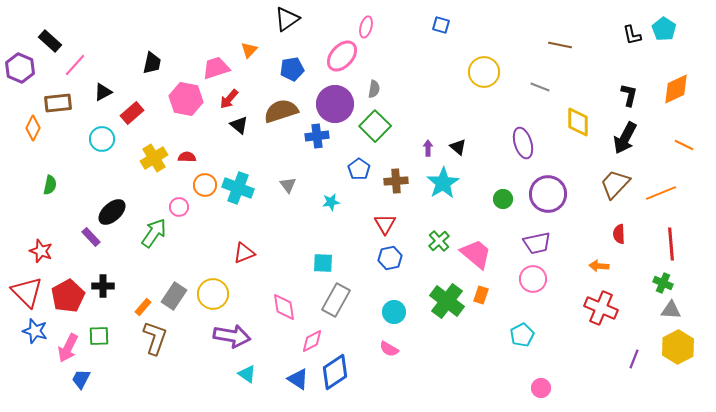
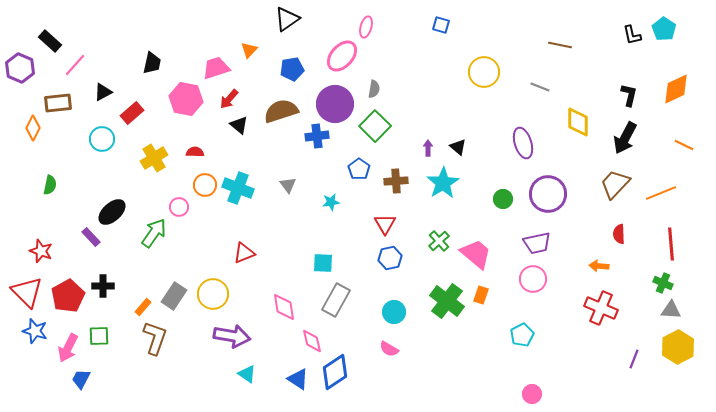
red semicircle at (187, 157): moved 8 px right, 5 px up
pink diamond at (312, 341): rotated 75 degrees counterclockwise
pink circle at (541, 388): moved 9 px left, 6 px down
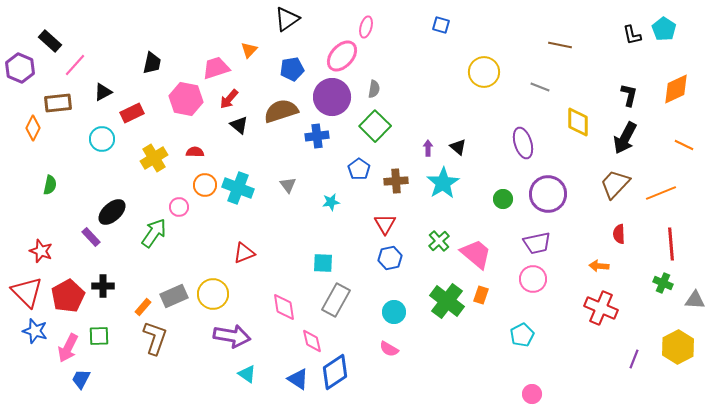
purple circle at (335, 104): moved 3 px left, 7 px up
red rectangle at (132, 113): rotated 15 degrees clockwise
gray rectangle at (174, 296): rotated 32 degrees clockwise
gray triangle at (671, 310): moved 24 px right, 10 px up
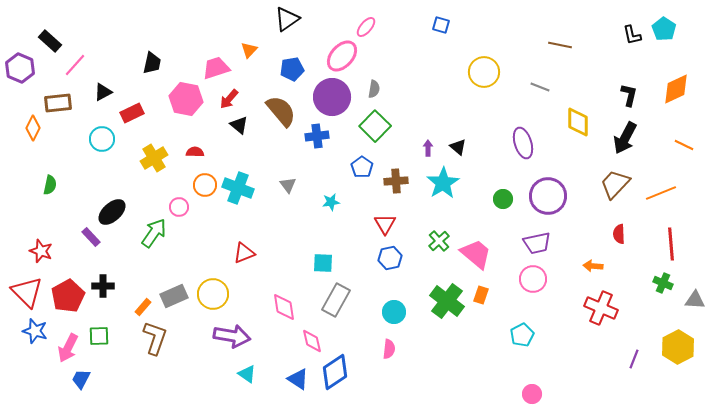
pink ellipse at (366, 27): rotated 25 degrees clockwise
brown semicircle at (281, 111): rotated 68 degrees clockwise
blue pentagon at (359, 169): moved 3 px right, 2 px up
purple circle at (548, 194): moved 2 px down
orange arrow at (599, 266): moved 6 px left
pink semicircle at (389, 349): rotated 114 degrees counterclockwise
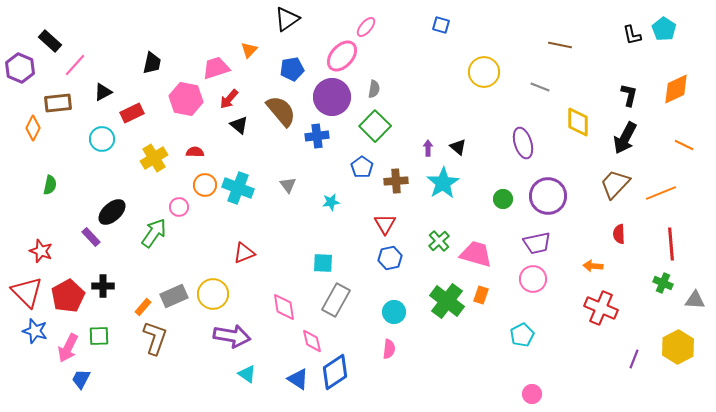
pink trapezoid at (476, 254): rotated 24 degrees counterclockwise
